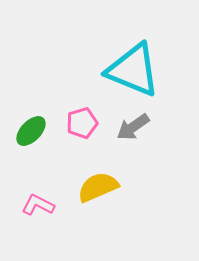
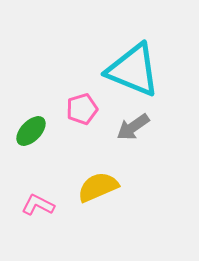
pink pentagon: moved 14 px up
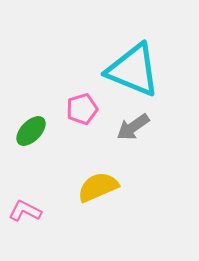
pink L-shape: moved 13 px left, 6 px down
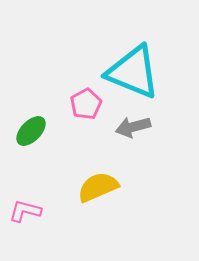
cyan triangle: moved 2 px down
pink pentagon: moved 4 px right, 5 px up; rotated 12 degrees counterclockwise
gray arrow: rotated 20 degrees clockwise
pink L-shape: rotated 12 degrees counterclockwise
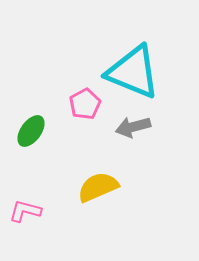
pink pentagon: moved 1 px left
green ellipse: rotated 8 degrees counterclockwise
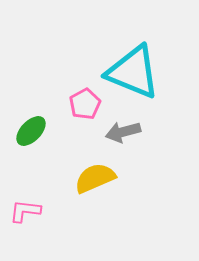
gray arrow: moved 10 px left, 5 px down
green ellipse: rotated 8 degrees clockwise
yellow semicircle: moved 3 px left, 9 px up
pink L-shape: rotated 8 degrees counterclockwise
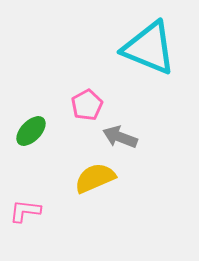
cyan triangle: moved 16 px right, 24 px up
pink pentagon: moved 2 px right, 1 px down
gray arrow: moved 3 px left, 5 px down; rotated 36 degrees clockwise
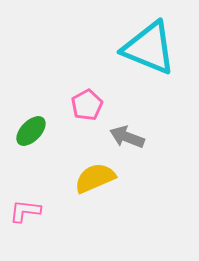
gray arrow: moved 7 px right
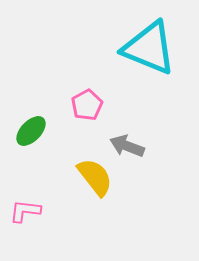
gray arrow: moved 9 px down
yellow semicircle: moved 1 px up; rotated 75 degrees clockwise
